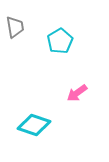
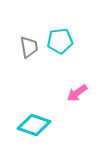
gray trapezoid: moved 14 px right, 20 px down
cyan pentagon: rotated 25 degrees clockwise
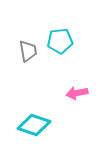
gray trapezoid: moved 1 px left, 4 px down
pink arrow: rotated 25 degrees clockwise
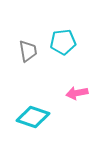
cyan pentagon: moved 3 px right, 1 px down
cyan diamond: moved 1 px left, 8 px up
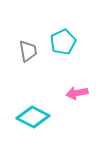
cyan pentagon: rotated 20 degrees counterclockwise
cyan diamond: rotated 8 degrees clockwise
